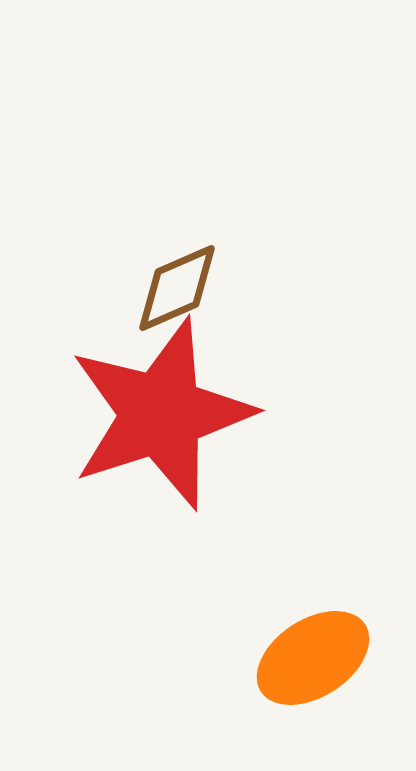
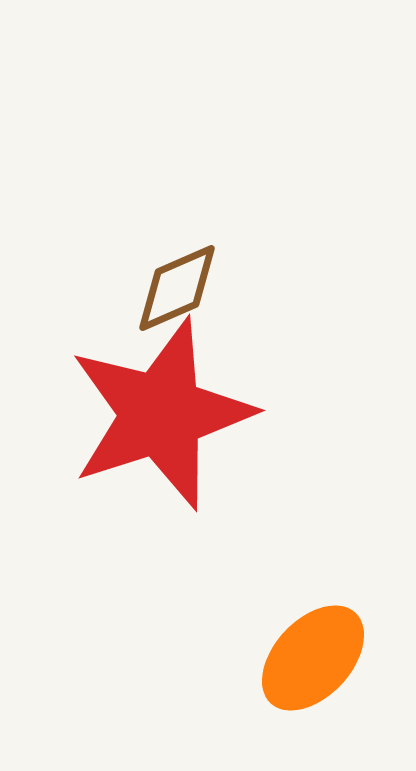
orange ellipse: rotated 14 degrees counterclockwise
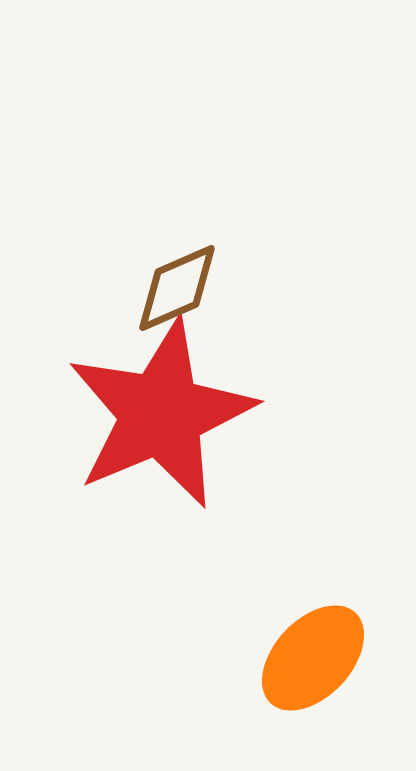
red star: rotated 5 degrees counterclockwise
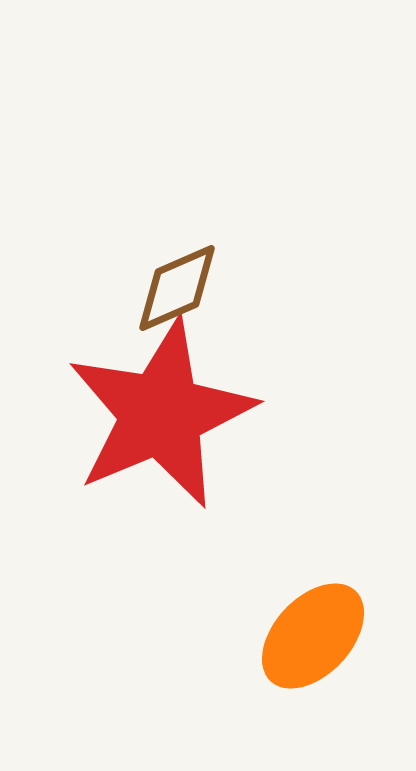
orange ellipse: moved 22 px up
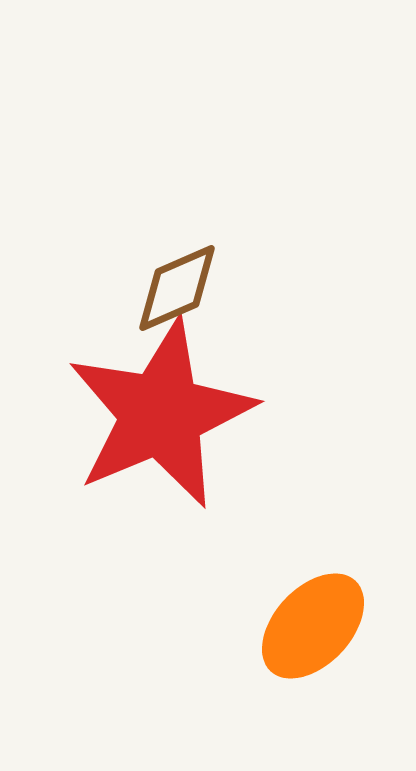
orange ellipse: moved 10 px up
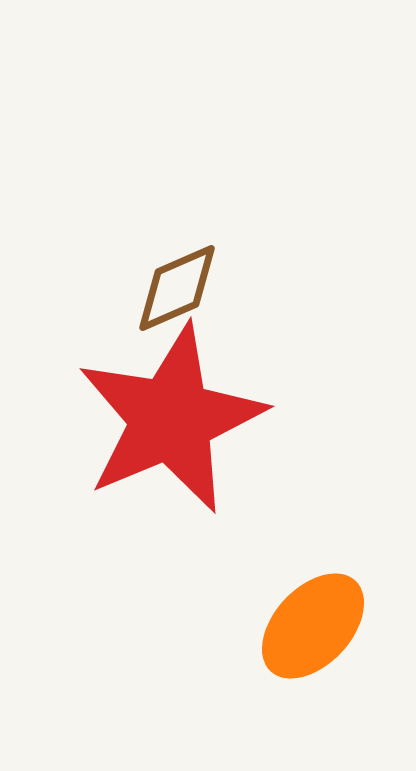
red star: moved 10 px right, 5 px down
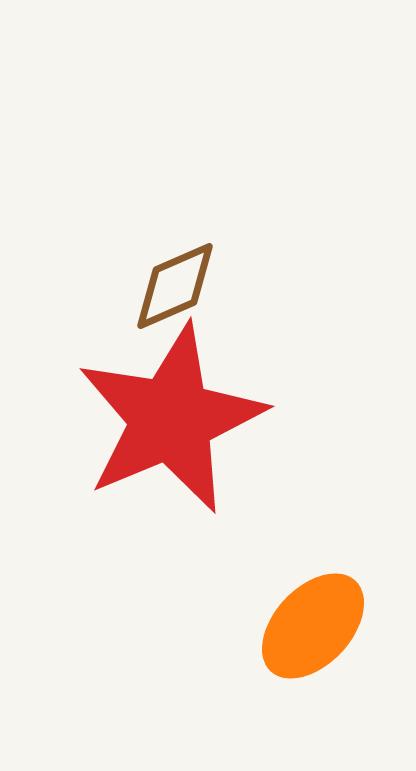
brown diamond: moved 2 px left, 2 px up
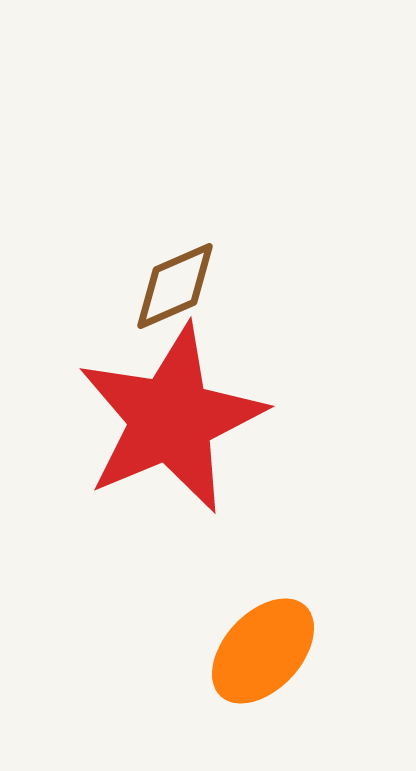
orange ellipse: moved 50 px left, 25 px down
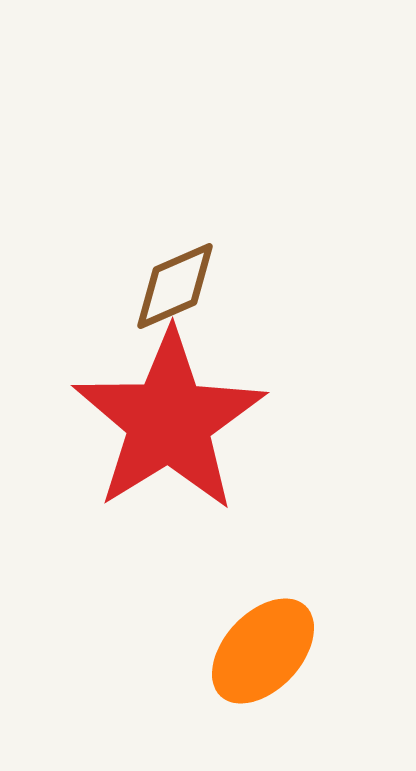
red star: moved 2 px left, 2 px down; rotated 9 degrees counterclockwise
